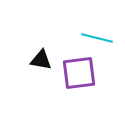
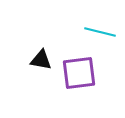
cyan line: moved 3 px right, 6 px up
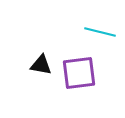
black triangle: moved 5 px down
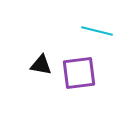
cyan line: moved 3 px left, 1 px up
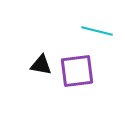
purple square: moved 2 px left, 2 px up
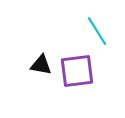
cyan line: rotated 44 degrees clockwise
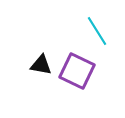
purple square: rotated 33 degrees clockwise
